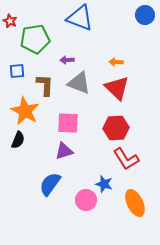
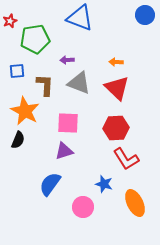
red star: rotated 24 degrees clockwise
pink circle: moved 3 px left, 7 px down
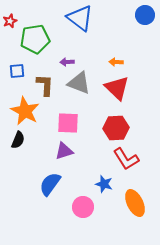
blue triangle: rotated 16 degrees clockwise
purple arrow: moved 2 px down
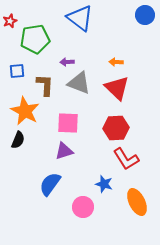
orange ellipse: moved 2 px right, 1 px up
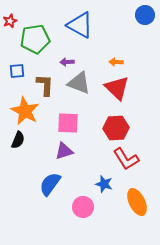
blue triangle: moved 7 px down; rotated 8 degrees counterclockwise
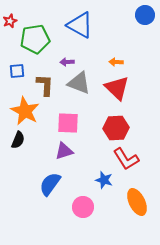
blue star: moved 4 px up
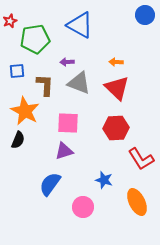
red L-shape: moved 15 px right
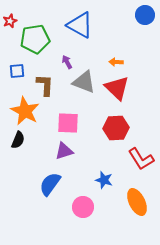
purple arrow: rotated 64 degrees clockwise
gray triangle: moved 5 px right, 1 px up
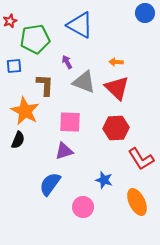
blue circle: moved 2 px up
blue square: moved 3 px left, 5 px up
pink square: moved 2 px right, 1 px up
